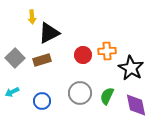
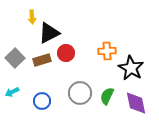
red circle: moved 17 px left, 2 px up
purple diamond: moved 2 px up
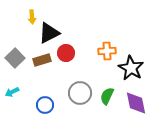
blue circle: moved 3 px right, 4 px down
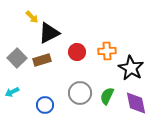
yellow arrow: rotated 40 degrees counterclockwise
red circle: moved 11 px right, 1 px up
gray square: moved 2 px right
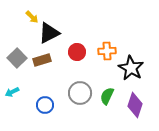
purple diamond: moved 1 px left, 2 px down; rotated 30 degrees clockwise
